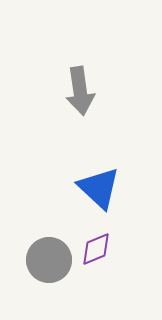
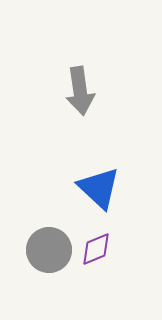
gray circle: moved 10 px up
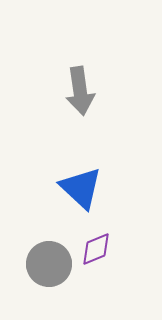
blue triangle: moved 18 px left
gray circle: moved 14 px down
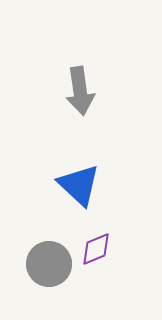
blue triangle: moved 2 px left, 3 px up
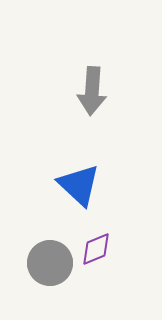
gray arrow: moved 12 px right; rotated 12 degrees clockwise
gray circle: moved 1 px right, 1 px up
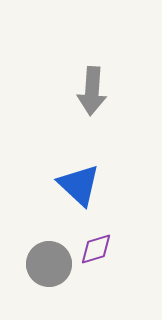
purple diamond: rotated 6 degrees clockwise
gray circle: moved 1 px left, 1 px down
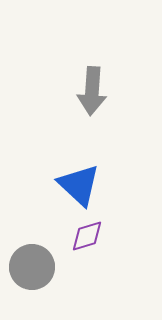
purple diamond: moved 9 px left, 13 px up
gray circle: moved 17 px left, 3 px down
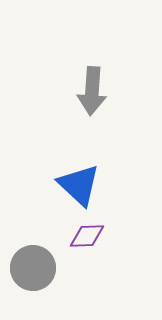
purple diamond: rotated 15 degrees clockwise
gray circle: moved 1 px right, 1 px down
